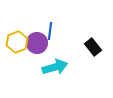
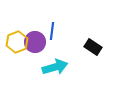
blue line: moved 2 px right
purple circle: moved 2 px left, 1 px up
black rectangle: rotated 18 degrees counterclockwise
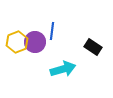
cyan arrow: moved 8 px right, 2 px down
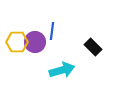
yellow hexagon: rotated 20 degrees clockwise
black rectangle: rotated 12 degrees clockwise
cyan arrow: moved 1 px left, 1 px down
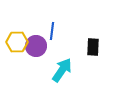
purple circle: moved 1 px right, 4 px down
black rectangle: rotated 48 degrees clockwise
cyan arrow: rotated 40 degrees counterclockwise
